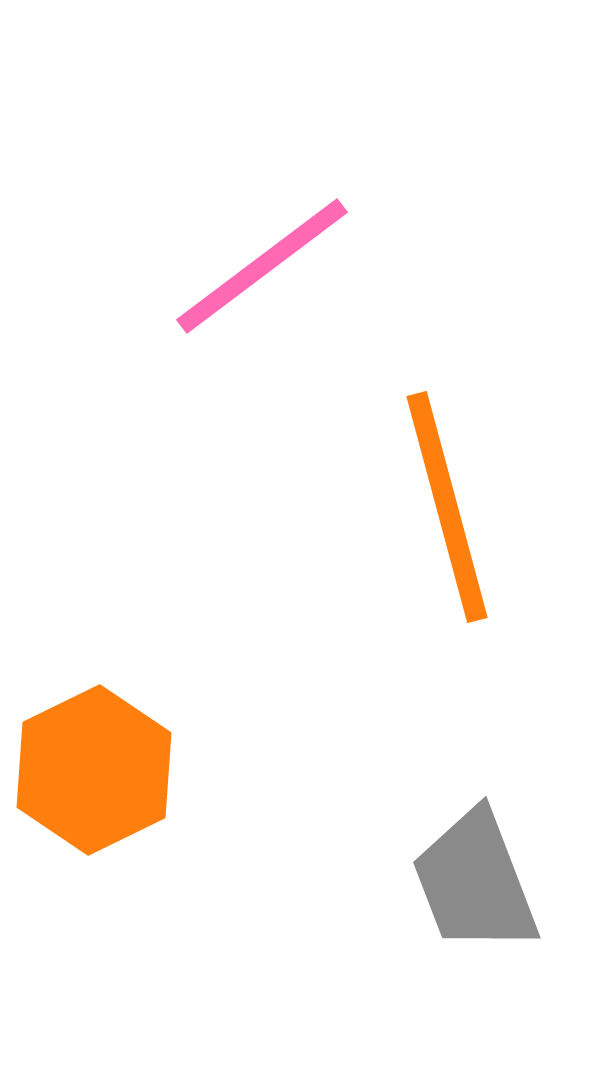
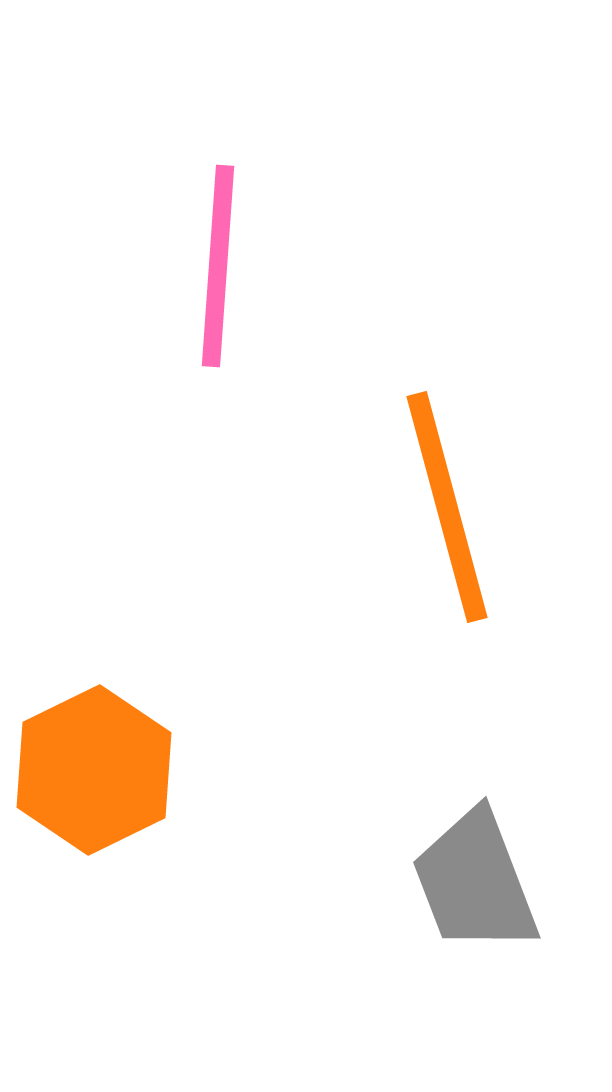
pink line: moved 44 px left; rotated 49 degrees counterclockwise
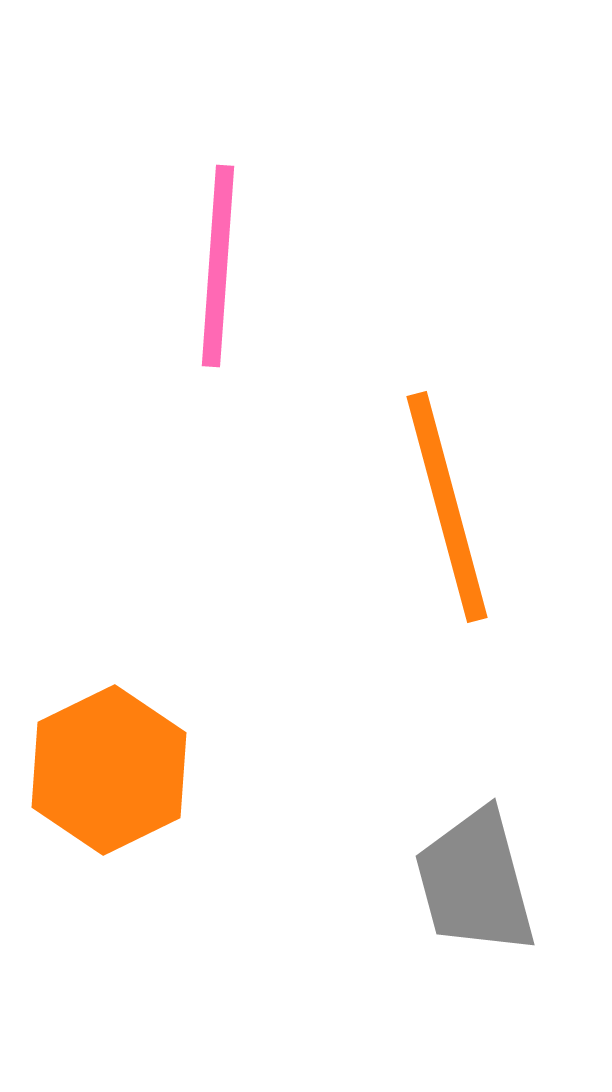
orange hexagon: moved 15 px right
gray trapezoid: rotated 6 degrees clockwise
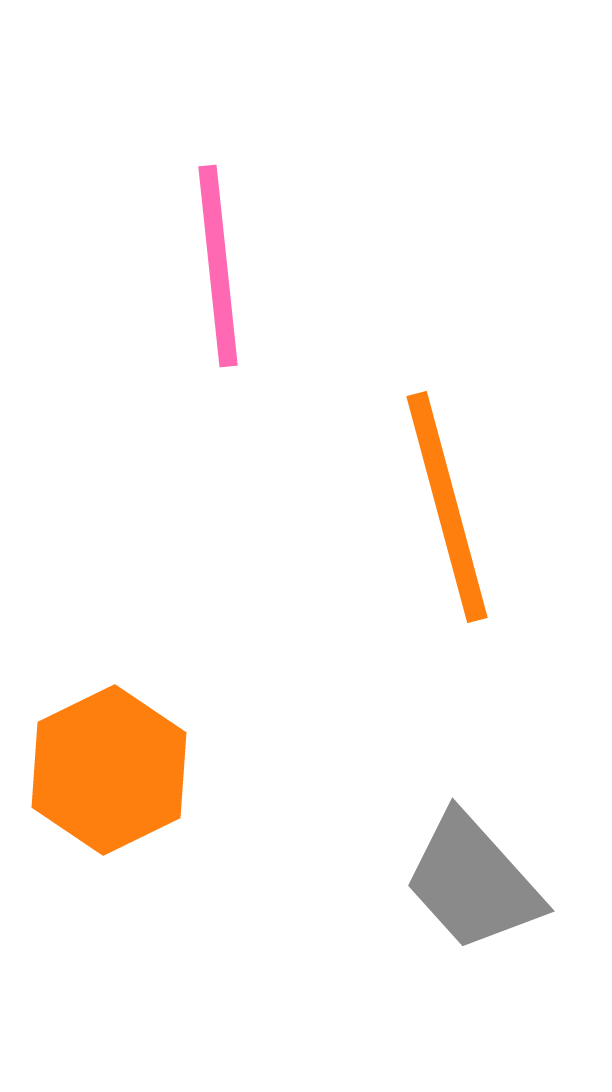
pink line: rotated 10 degrees counterclockwise
gray trapezoid: moved 2 px left; rotated 27 degrees counterclockwise
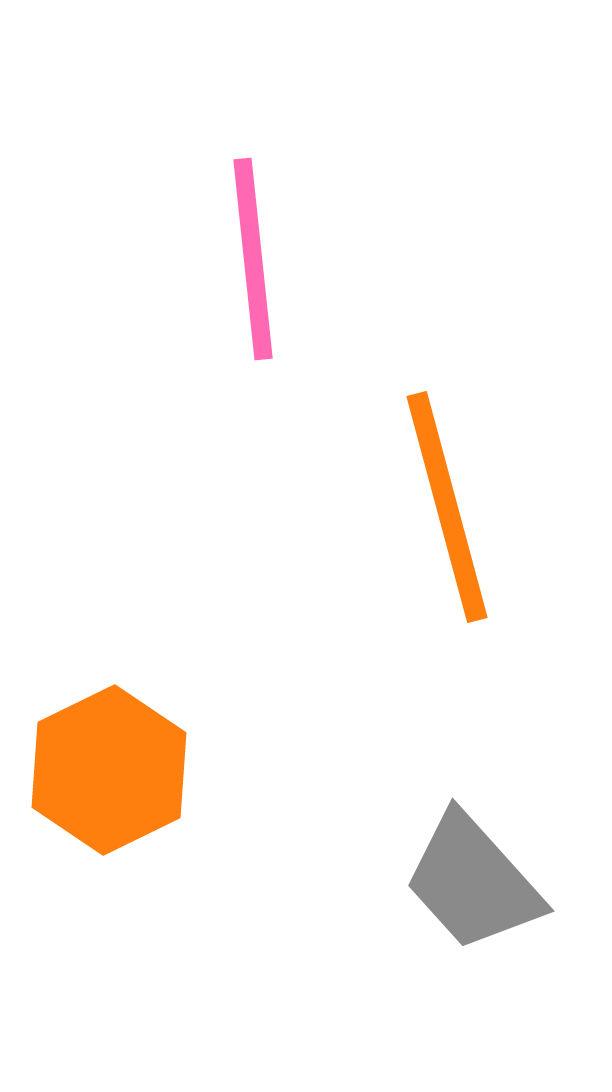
pink line: moved 35 px right, 7 px up
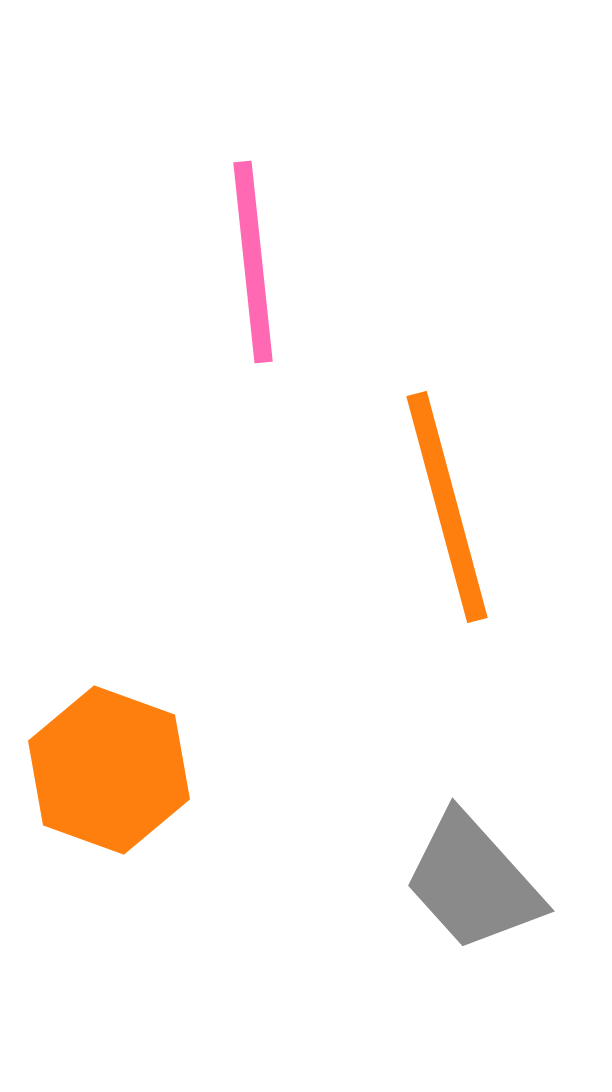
pink line: moved 3 px down
orange hexagon: rotated 14 degrees counterclockwise
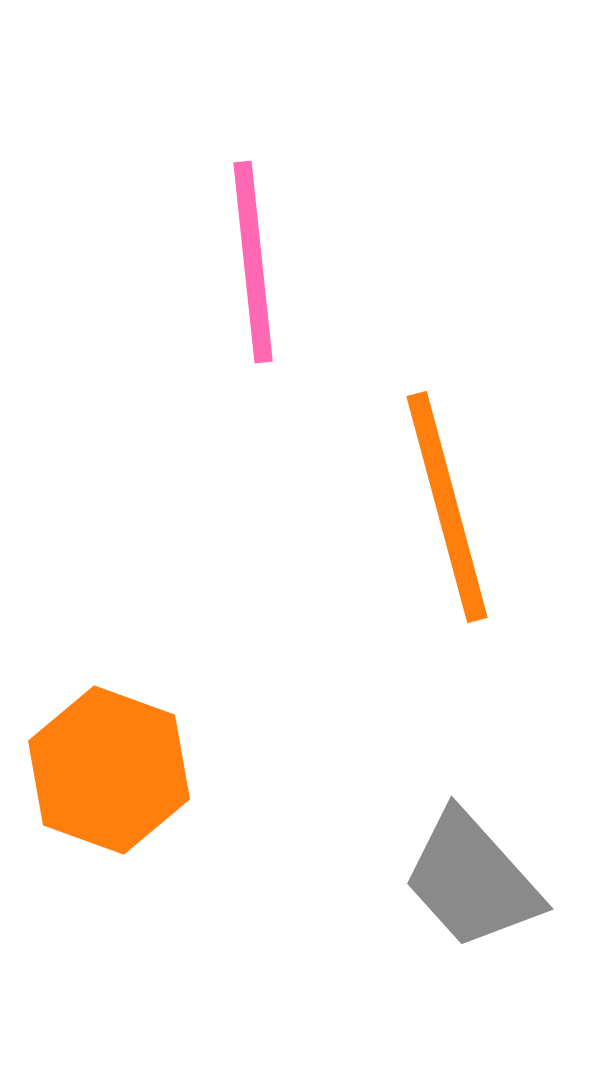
gray trapezoid: moved 1 px left, 2 px up
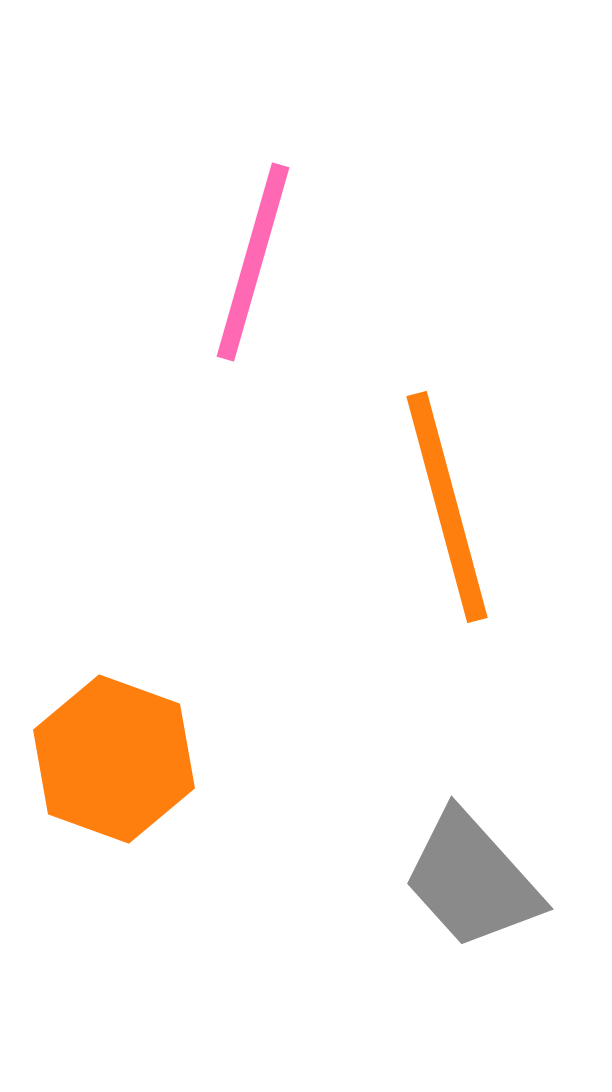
pink line: rotated 22 degrees clockwise
orange hexagon: moved 5 px right, 11 px up
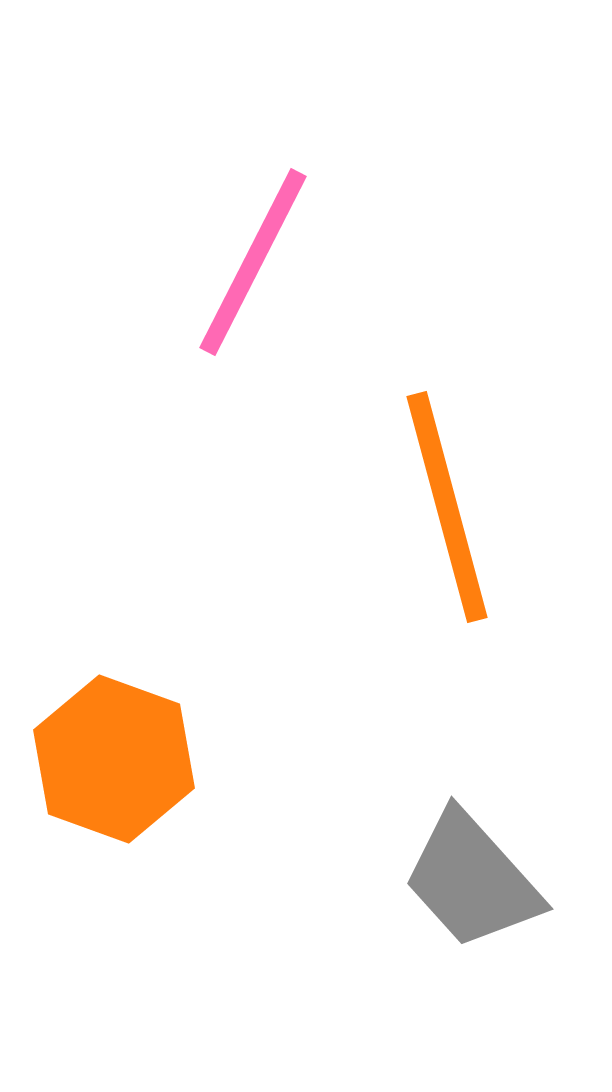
pink line: rotated 11 degrees clockwise
